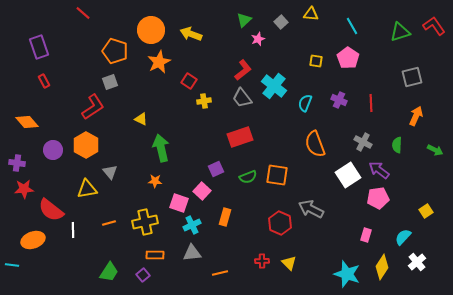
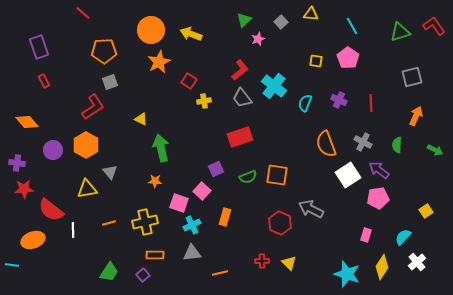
orange pentagon at (115, 51): moved 11 px left; rotated 20 degrees counterclockwise
red L-shape at (243, 70): moved 3 px left
orange semicircle at (315, 144): moved 11 px right
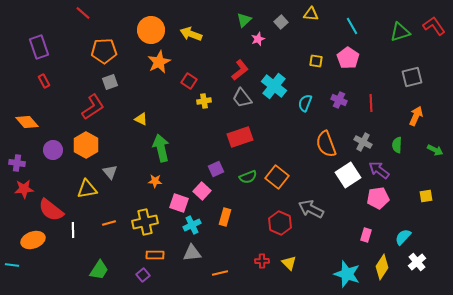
orange square at (277, 175): moved 2 px down; rotated 30 degrees clockwise
yellow square at (426, 211): moved 15 px up; rotated 24 degrees clockwise
green trapezoid at (109, 272): moved 10 px left, 2 px up
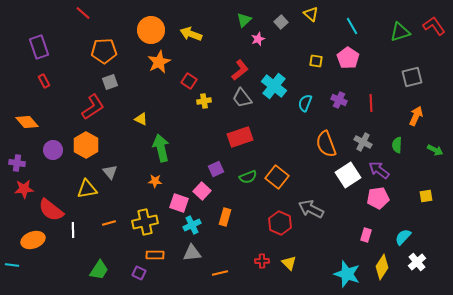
yellow triangle at (311, 14): rotated 35 degrees clockwise
purple square at (143, 275): moved 4 px left, 2 px up; rotated 24 degrees counterclockwise
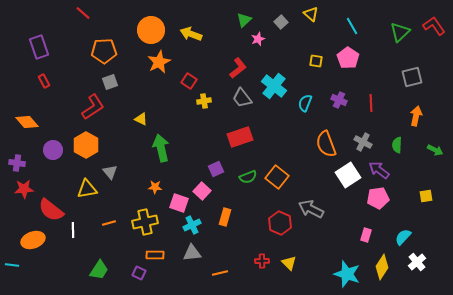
green triangle at (400, 32): rotated 25 degrees counterclockwise
red L-shape at (240, 70): moved 2 px left, 2 px up
orange arrow at (416, 116): rotated 12 degrees counterclockwise
orange star at (155, 181): moved 6 px down
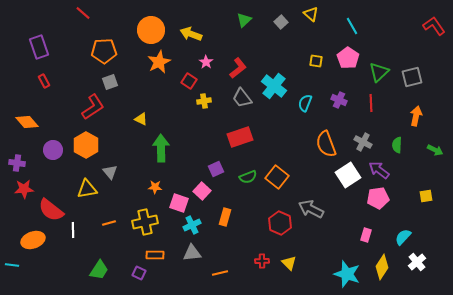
green triangle at (400, 32): moved 21 px left, 40 px down
pink star at (258, 39): moved 52 px left, 23 px down; rotated 16 degrees counterclockwise
green arrow at (161, 148): rotated 12 degrees clockwise
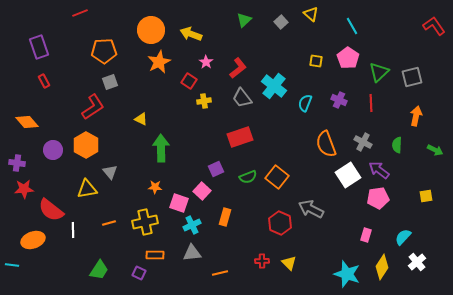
red line at (83, 13): moved 3 px left; rotated 63 degrees counterclockwise
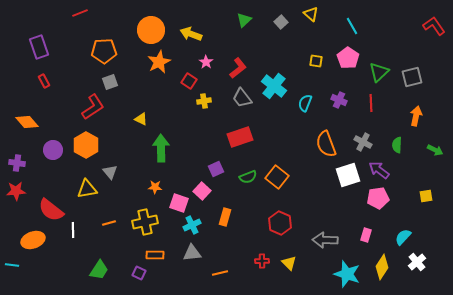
white square at (348, 175): rotated 15 degrees clockwise
red star at (24, 189): moved 8 px left, 2 px down
gray arrow at (311, 209): moved 14 px right, 31 px down; rotated 25 degrees counterclockwise
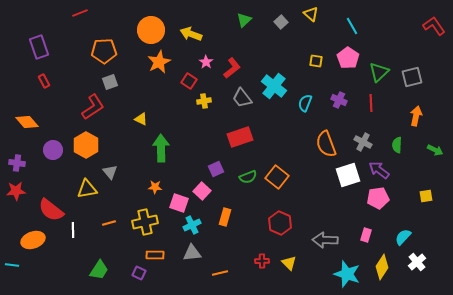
red L-shape at (238, 68): moved 6 px left
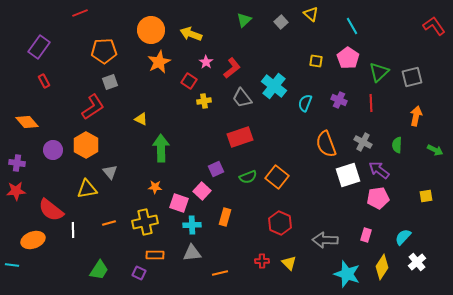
purple rectangle at (39, 47): rotated 55 degrees clockwise
cyan cross at (192, 225): rotated 24 degrees clockwise
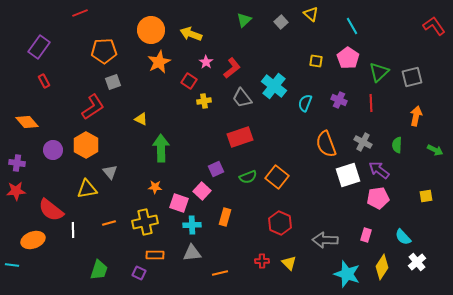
gray square at (110, 82): moved 3 px right
cyan semicircle at (403, 237): rotated 84 degrees counterclockwise
green trapezoid at (99, 270): rotated 15 degrees counterclockwise
